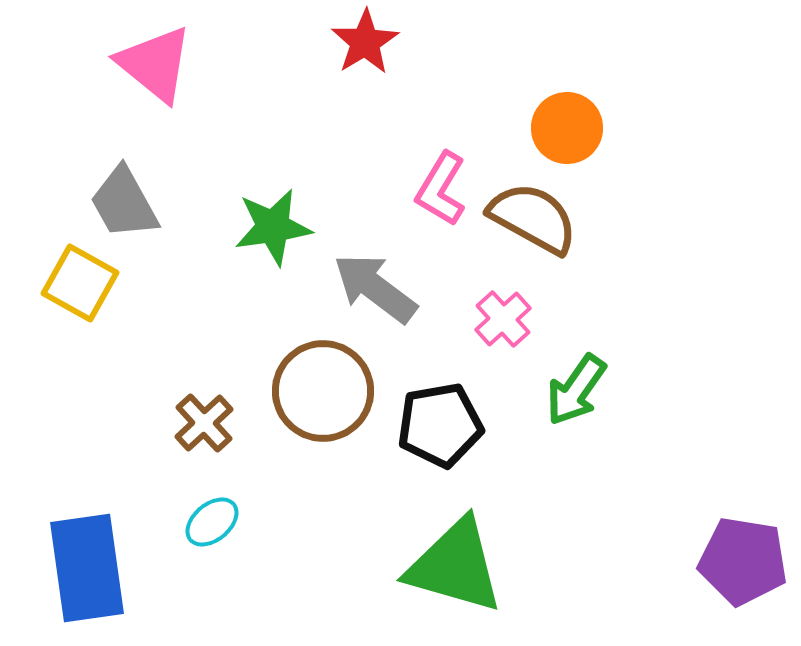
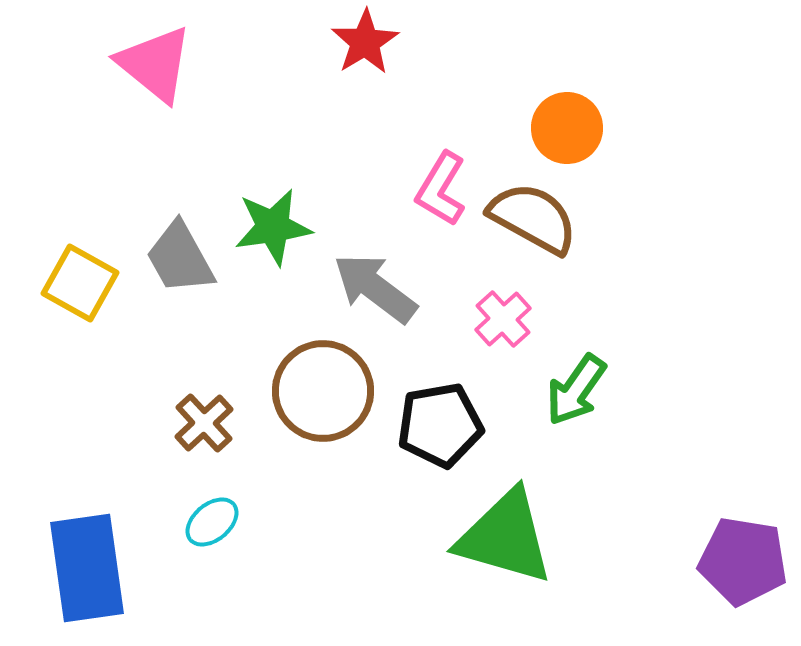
gray trapezoid: moved 56 px right, 55 px down
green triangle: moved 50 px right, 29 px up
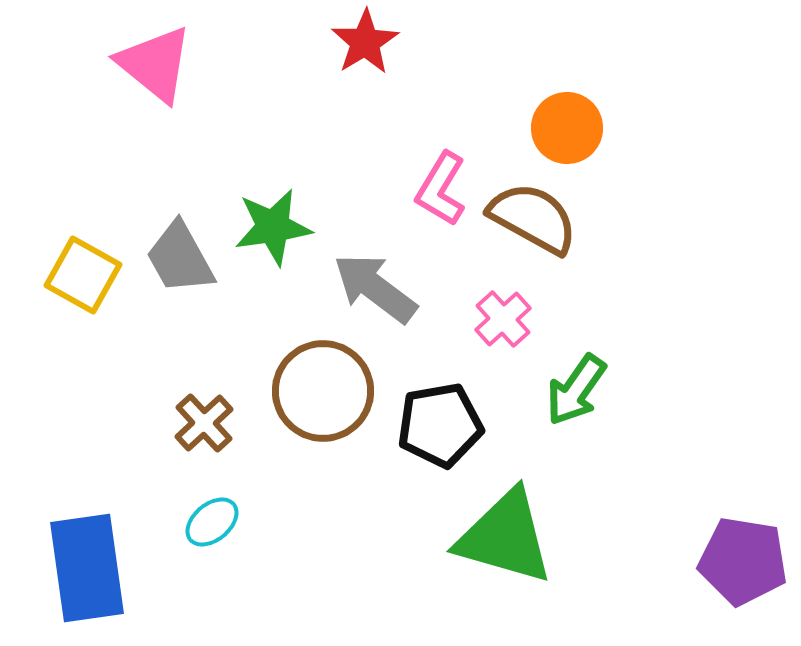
yellow square: moved 3 px right, 8 px up
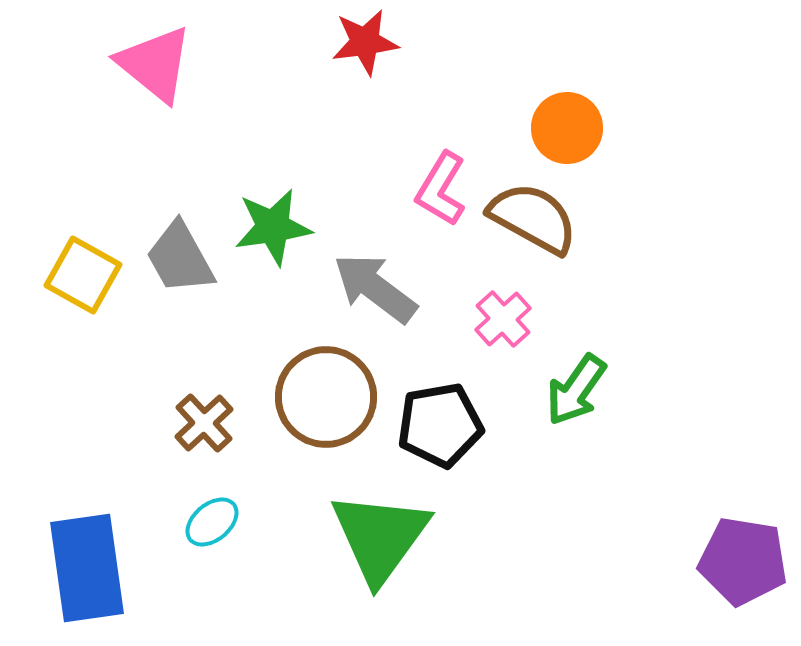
red star: rotated 24 degrees clockwise
brown circle: moved 3 px right, 6 px down
green triangle: moved 125 px left; rotated 50 degrees clockwise
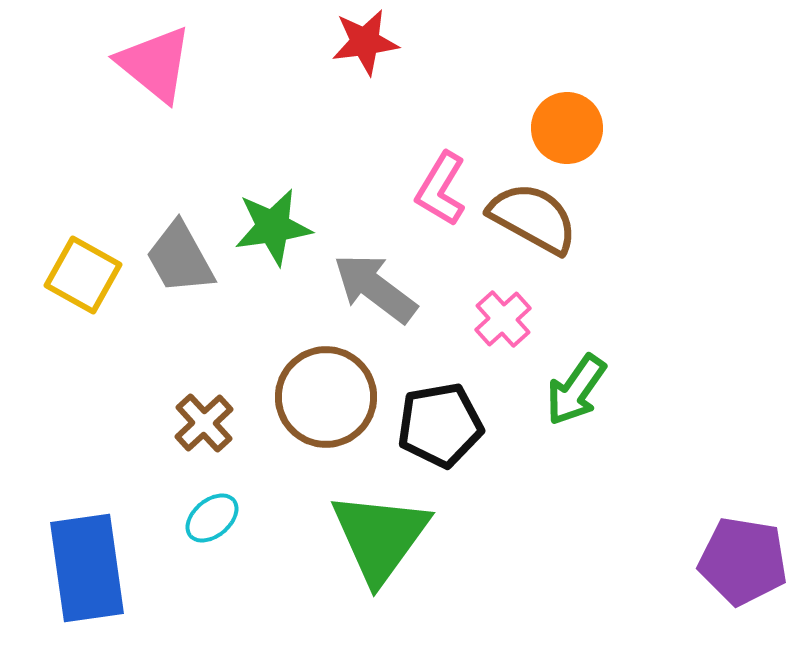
cyan ellipse: moved 4 px up
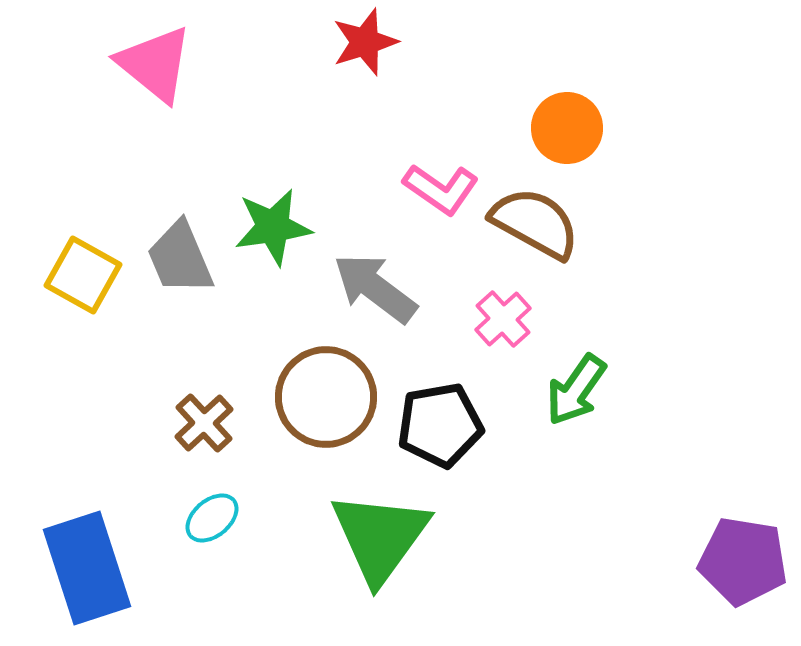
red star: rotated 10 degrees counterclockwise
pink L-shape: rotated 86 degrees counterclockwise
brown semicircle: moved 2 px right, 5 px down
gray trapezoid: rotated 6 degrees clockwise
blue rectangle: rotated 10 degrees counterclockwise
